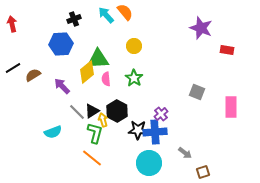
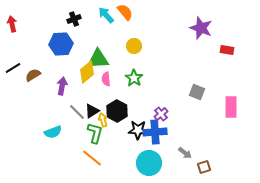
purple arrow: rotated 54 degrees clockwise
brown square: moved 1 px right, 5 px up
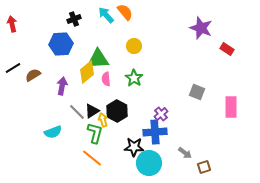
red rectangle: moved 1 px up; rotated 24 degrees clockwise
black star: moved 4 px left, 17 px down
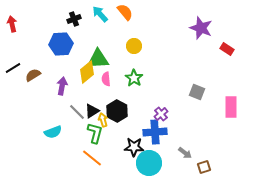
cyan arrow: moved 6 px left, 1 px up
